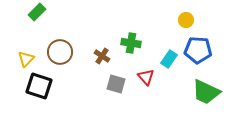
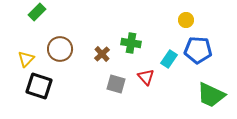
brown circle: moved 3 px up
brown cross: moved 2 px up; rotated 14 degrees clockwise
green trapezoid: moved 5 px right, 3 px down
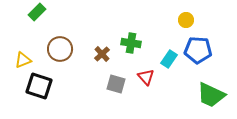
yellow triangle: moved 3 px left, 1 px down; rotated 24 degrees clockwise
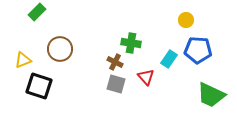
brown cross: moved 13 px right, 8 px down; rotated 21 degrees counterclockwise
